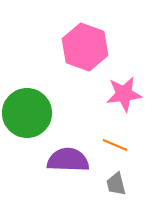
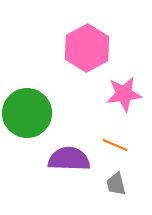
pink hexagon: moved 2 px right, 1 px down; rotated 12 degrees clockwise
purple semicircle: moved 1 px right, 1 px up
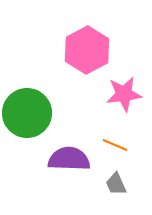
pink hexagon: moved 2 px down
gray trapezoid: rotated 10 degrees counterclockwise
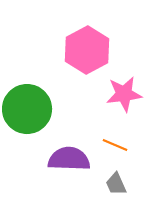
green circle: moved 4 px up
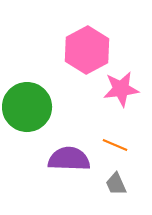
pink star: moved 3 px left, 5 px up
green circle: moved 2 px up
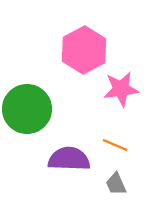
pink hexagon: moved 3 px left
green circle: moved 2 px down
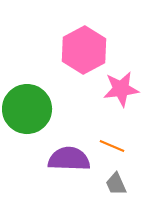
orange line: moved 3 px left, 1 px down
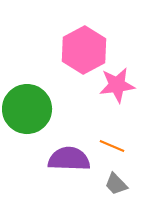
pink star: moved 4 px left, 4 px up
gray trapezoid: rotated 20 degrees counterclockwise
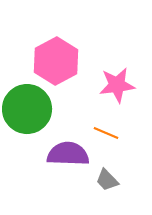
pink hexagon: moved 28 px left, 11 px down
orange line: moved 6 px left, 13 px up
purple semicircle: moved 1 px left, 5 px up
gray trapezoid: moved 9 px left, 4 px up
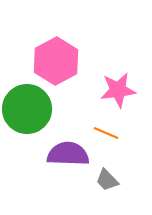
pink star: moved 1 px right, 5 px down
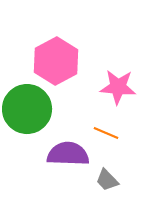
pink star: moved 3 px up; rotated 12 degrees clockwise
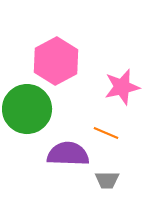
pink star: moved 4 px right; rotated 18 degrees counterclockwise
gray trapezoid: rotated 45 degrees counterclockwise
